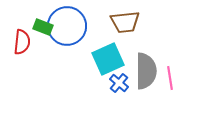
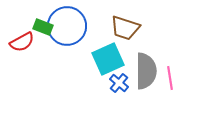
brown trapezoid: moved 6 px down; rotated 24 degrees clockwise
red semicircle: rotated 55 degrees clockwise
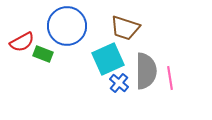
green rectangle: moved 27 px down
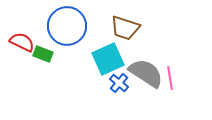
red semicircle: rotated 125 degrees counterclockwise
gray semicircle: moved 2 px down; rotated 57 degrees counterclockwise
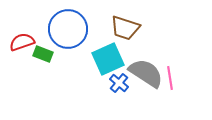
blue circle: moved 1 px right, 3 px down
red semicircle: rotated 45 degrees counterclockwise
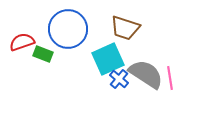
gray semicircle: moved 1 px down
blue cross: moved 4 px up
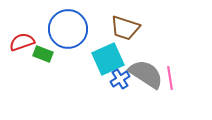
blue cross: moved 1 px right; rotated 18 degrees clockwise
